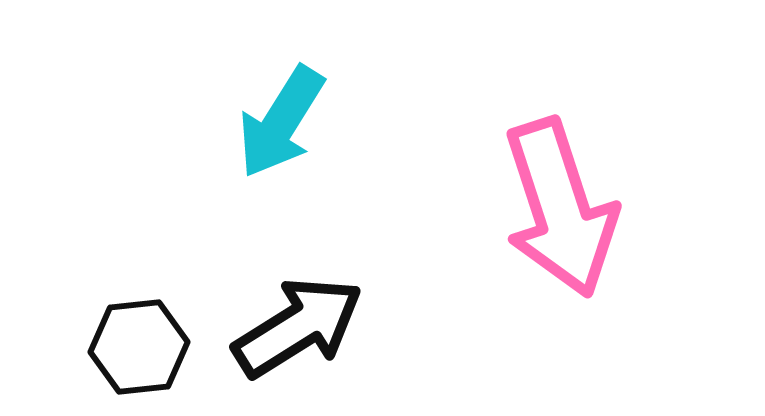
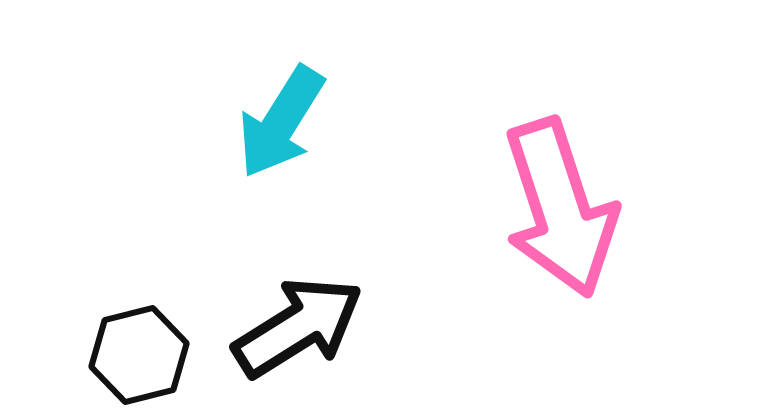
black hexagon: moved 8 px down; rotated 8 degrees counterclockwise
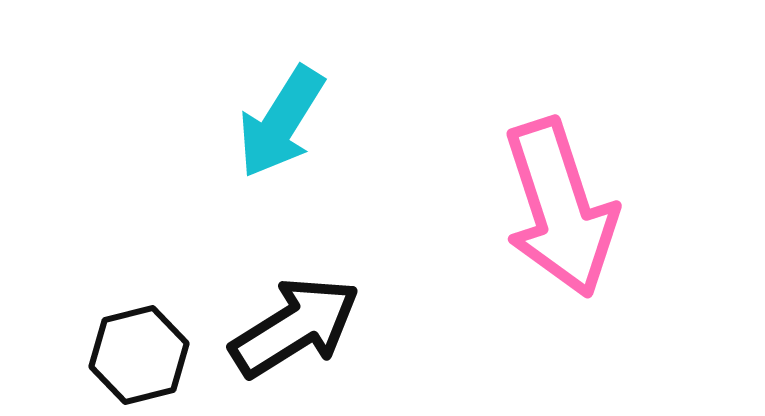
black arrow: moved 3 px left
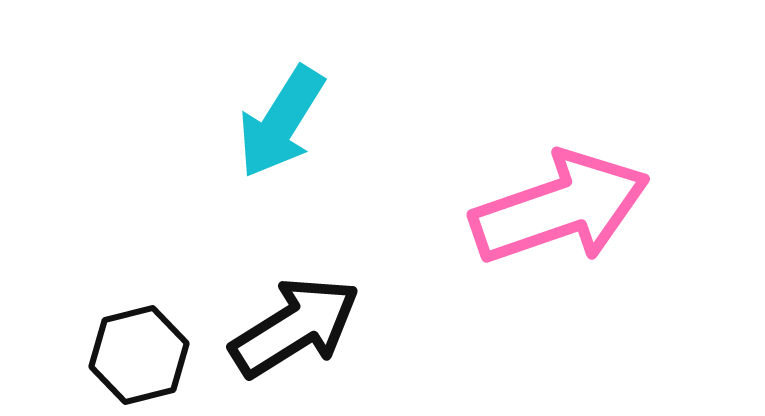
pink arrow: rotated 91 degrees counterclockwise
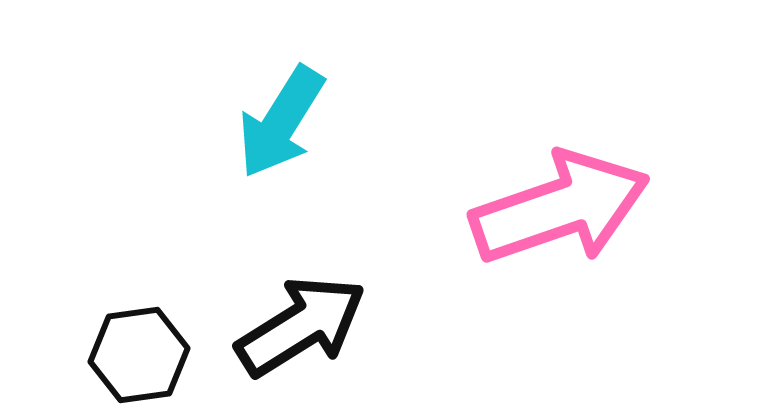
black arrow: moved 6 px right, 1 px up
black hexagon: rotated 6 degrees clockwise
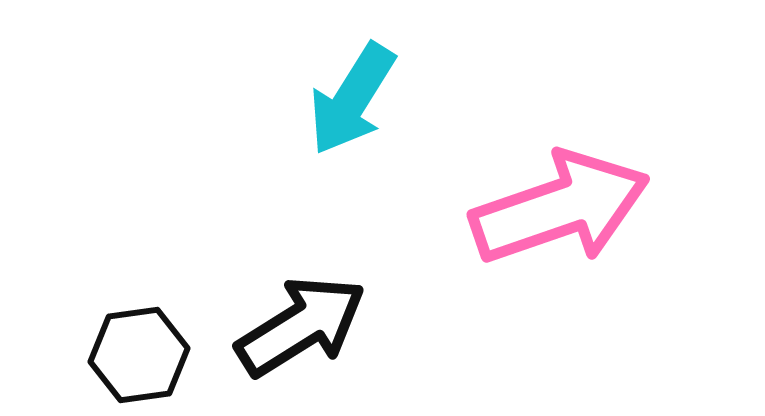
cyan arrow: moved 71 px right, 23 px up
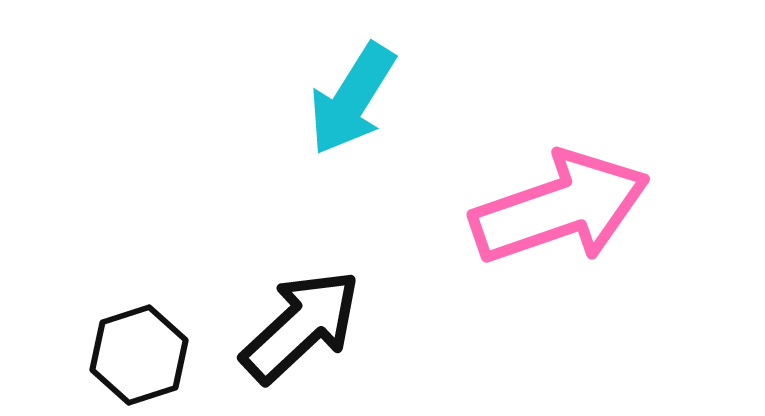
black arrow: rotated 11 degrees counterclockwise
black hexagon: rotated 10 degrees counterclockwise
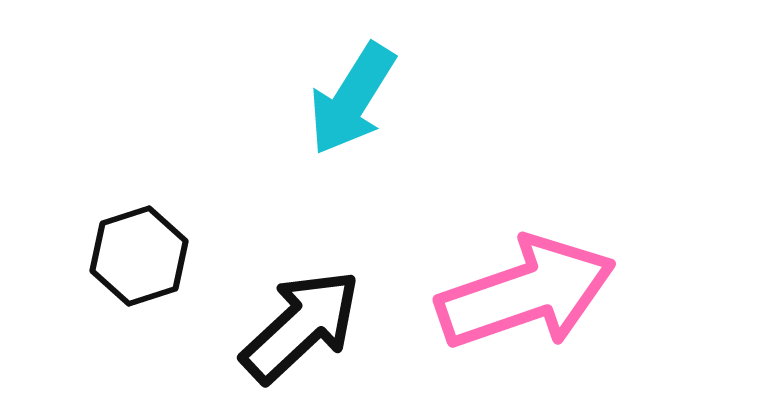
pink arrow: moved 34 px left, 85 px down
black hexagon: moved 99 px up
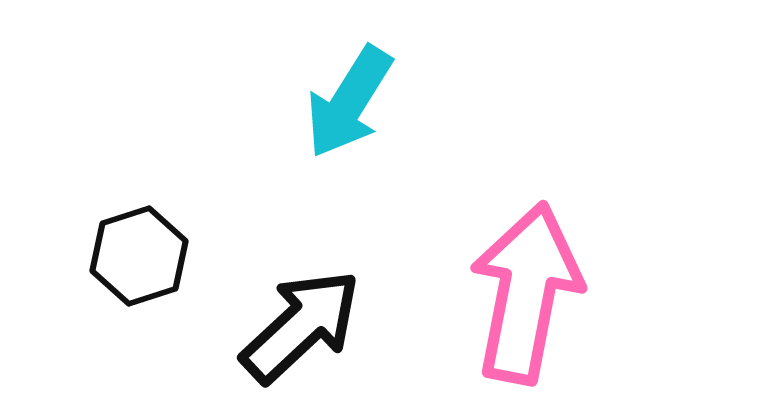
cyan arrow: moved 3 px left, 3 px down
pink arrow: rotated 60 degrees counterclockwise
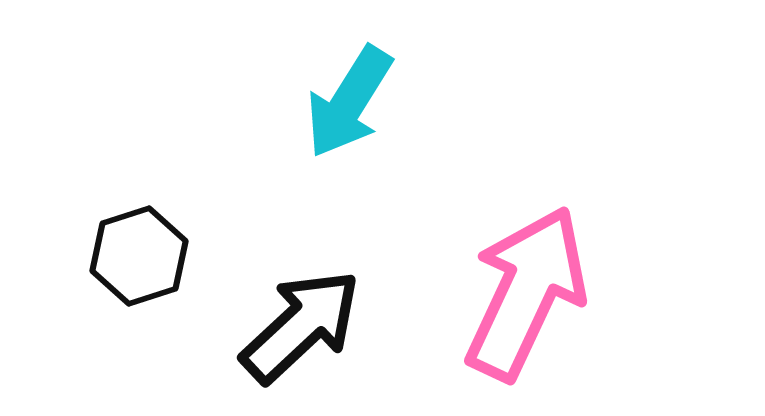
pink arrow: rotated 14 degrees clockwise
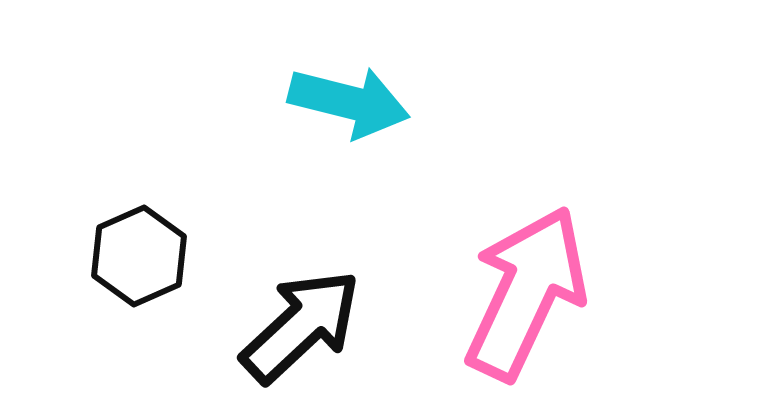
cyan arrow: rotated 108 degrees counterclockwise
black hexagon: rotated 6 degrees counterclockwise
